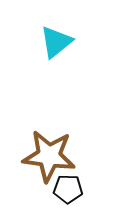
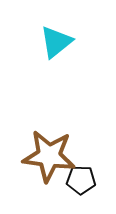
black pentagon: moved 13 px right, 9 px up
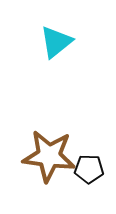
black pentagon: moved 8 px right, 11 px up
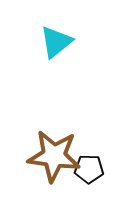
brown star: moved 5 px right
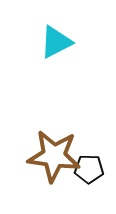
cyan triangle: rotated 12 degrees clockwise
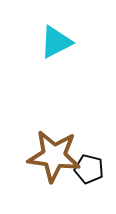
black pentagon: rotated 12 degrees clockwise
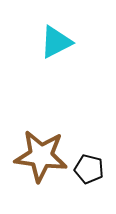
brown star: moved 13 px left
